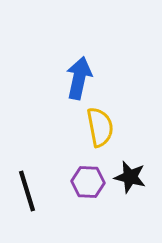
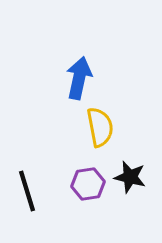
purple hexagon: moved 2 px down; rotated 12 degrees counterclockwise
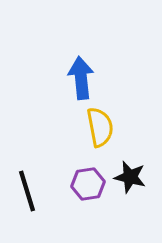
blue arrow: moved 2 px right; rotated 18 degrees counterclockwise
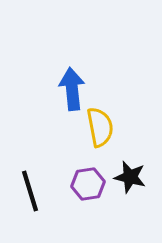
blue arrow: moved 9 px left, 11 px down
black line: moved 3 px right
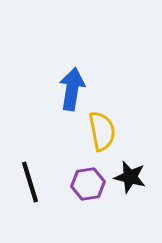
blue arrow: rotated 15 degrees clockwise
yellow semicircle: moved 2 px right, 4 px down
black line: moved 9 px up
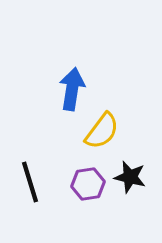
yellow semicircle: rotated 48 degrees clockwise
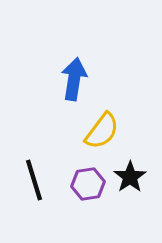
blue arrow: moved 2 px right, 10 px up
black star: rotated 24 degrees clockwise
black line: moved 4 px right, 2 px up
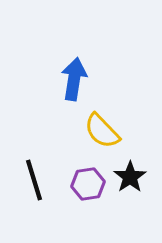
yellow semicircle: rotated 99 degrees clockwise
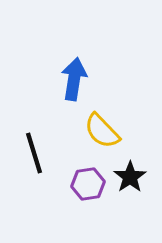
black line: moved 27 px up
